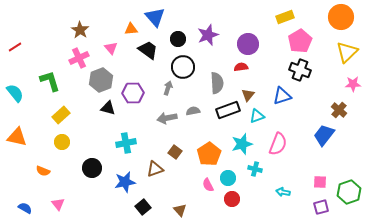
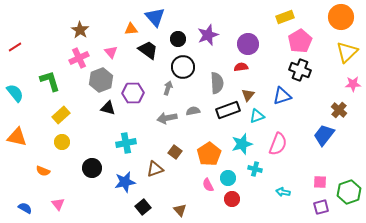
pink triangle at (111, 48): moved 4 px down
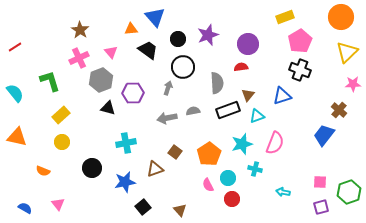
pink semicircle at (278, 144): moved 3 px left, 1 px up
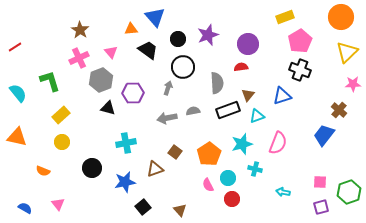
cyan semicircle at (15, 93): moved 3 px right
pink semicircle at (275, 143): moved 3 px right
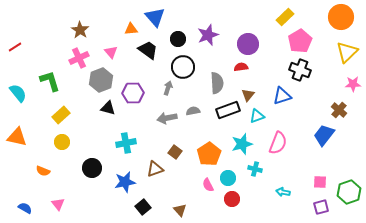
yellow rectangle at (285, 17): rotated 24 degrees counterclockwise
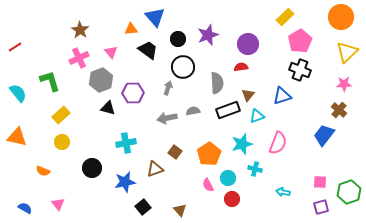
pink star at (353, 84): moved 9 px left
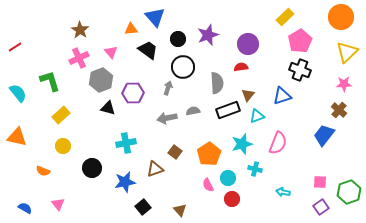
yellow circle at (62, 142): moved 1 px right, 4 px down
purple square at (321, 207): rotated 21 degrees counterclockwise
